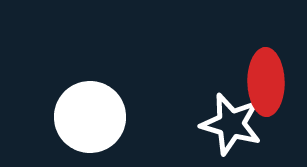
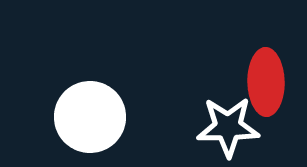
white star: moved 3 px left, 3 px down; rotated 16 degrees counterclockwise
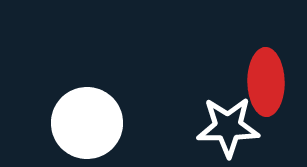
white circle: moved 3 px left, 6 px down
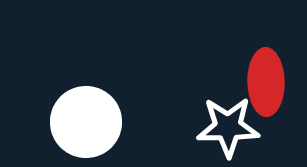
white circle: moved 1 px left, 1 px up
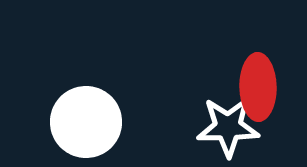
red ellipse: moved 8 px left, 5 px down
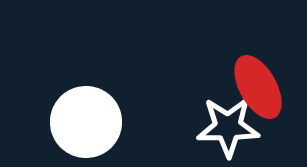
red ellipse: rotated 28 degrees counterclockwise
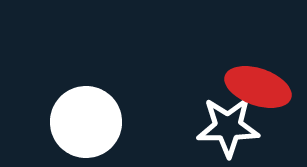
red ellipse: rotated 42 degrees counterclockwise
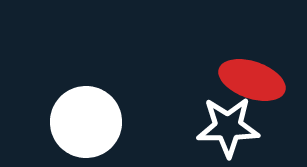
red ellipse: moved 6 px left, 7 px up
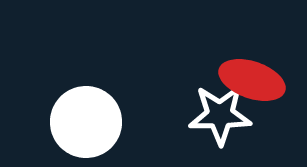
white star: moved 8 px left, 12 px up
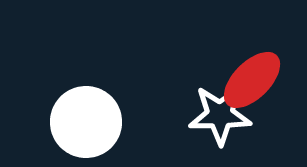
red ellipse: rotated 64 degrees counterclockwise
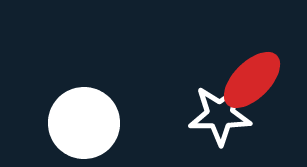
white circle: moved 2 px left, 1 px down
